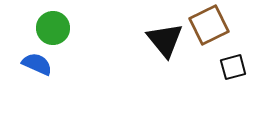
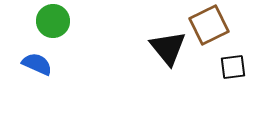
green circle: moved 7 px up
black triangle: moved 3 px right, 8 px down
black square: rotated 8 degrees clockwise
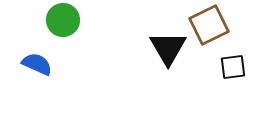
green circle: moved 10 px right, 1 px up
black triangle: rotated 9 degrees clockwise
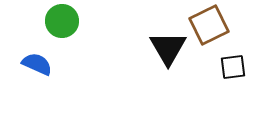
green circle: moved 1 px left, 1 px down
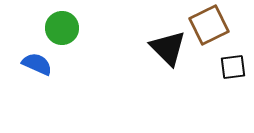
green circle: moved 7 px down
black triangle: rotated 15 degrees counterclockwise
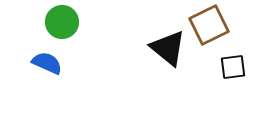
green circle: moved 6 px up
black triangle: rotated 6 degrees counterclockwise
blue semicircle: moved 10 px right, 1 px up
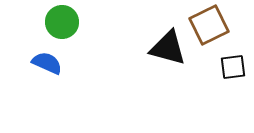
black triangle: rotated 24 degrees counterclockwise
